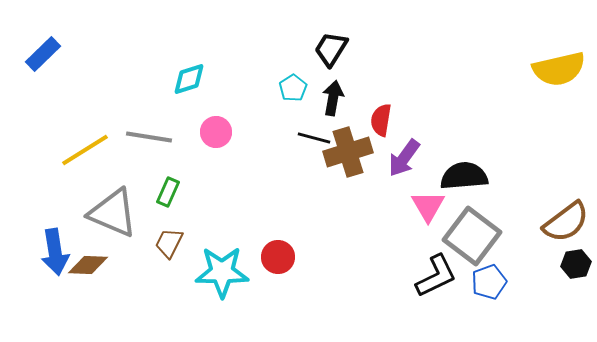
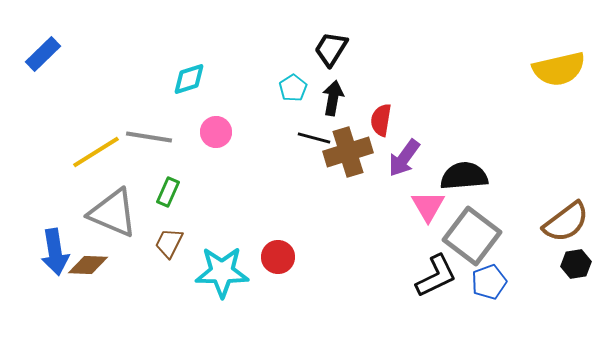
yellow line: moved 11 px right, 2 px down
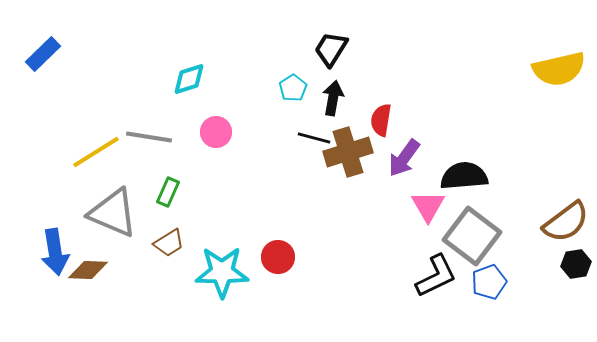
brown trapezoid: rotated 148 degrees counterclockwise
brown diamond: moved 5 px down
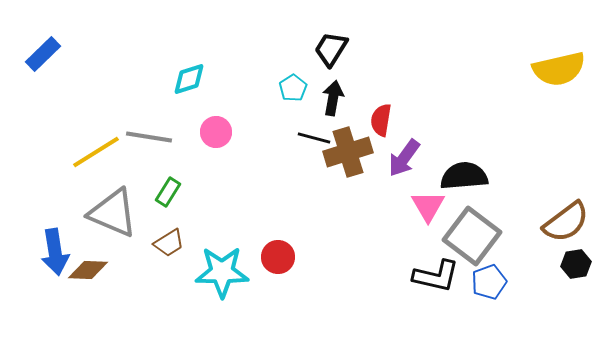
green rectangle: rotated 8 degrees clockwise
black L-shape: rotated 39 degrees clockwise
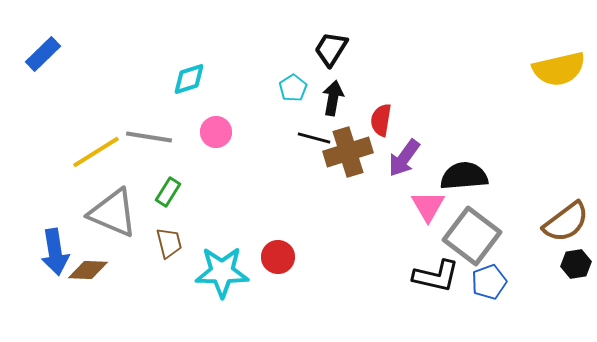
brown trapezoid: rotated 72 degrees counterclockwise
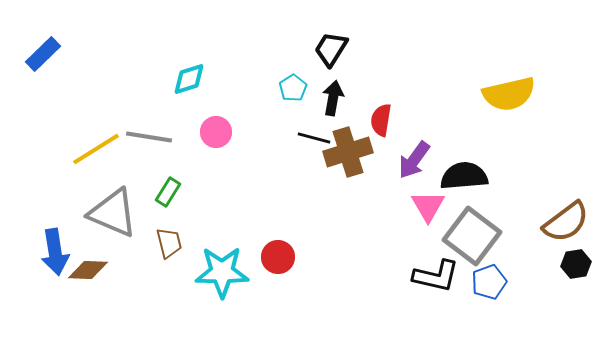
yellow semicircle: moved 50 px left, 25 px down
yellow line: moved 3 px up
purple arrow: moved 10 px right, 2 px down
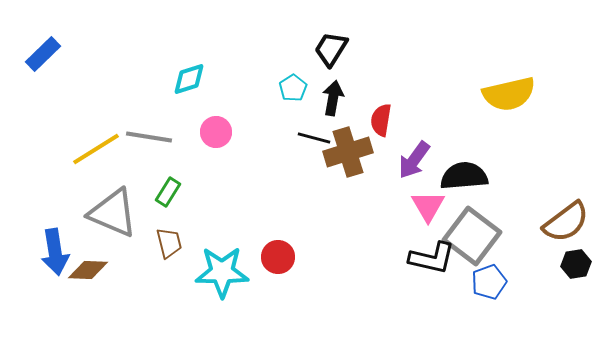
black L-shape: moved 4 px left, 18 px up
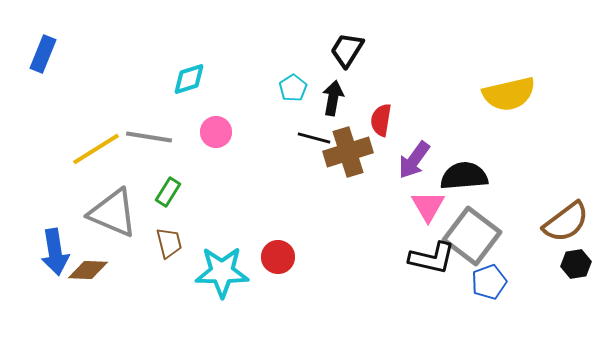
black trapezoid: moved 16 px right, 1 px down
blue rectangle: rotated 24 degrees counterclockwise
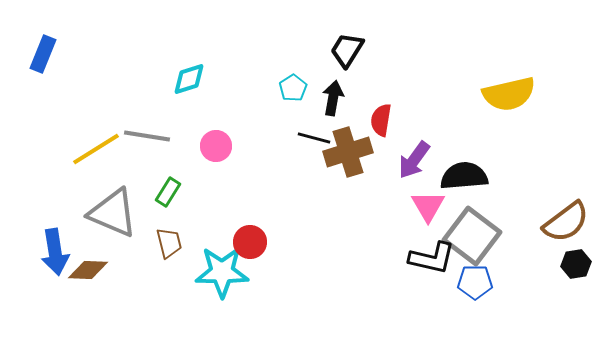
pink circle: moved 14 px down
gray line: moved 2 px left, 1 px up
red circle: moved 28 px left, 15 px up
blue pentagon: moved 14 px left; rotated 20 degrees clockwise
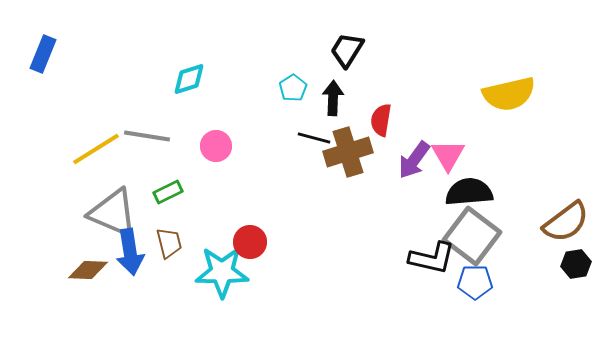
black arrow: rotated 8 degrees counterclockwise
black semicircle: moved 5 px right, 16 px down
green rectangle: rotated 32 degrees clockwise
pink triangle: moved 20 px right, 51 px up
blue arrow: moved 75 px right
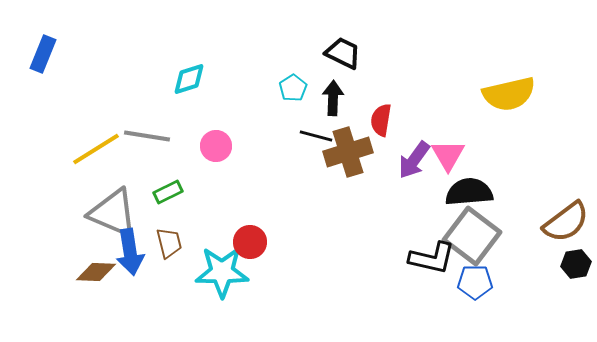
black trapezoid: moved 4 px left, 3 px down; rotated 84 degrees clockwise
black line: moved 2 px right, 2 px up
brown diamond: moved 8 px right, 2 px down
